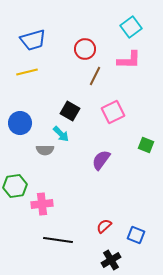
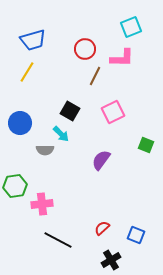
cyan square: rotated 15 degrees clockwise
pink L-shape: moved 7 px left, 2 px up
yellow line: rotated 45 degrees counterclockwise
red semicircle: moved 2 px left, 2 px down
black line: rotated 20 degrees clockwise
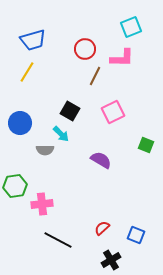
purple semicircle: rotated 85 degrees clockwise
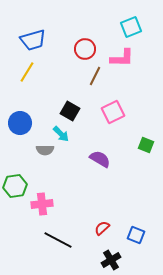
purple semicircle: moved 1 px left, 1 px up
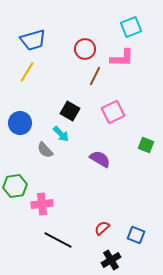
gray semicircle: rotated 48 degrees clockwise
